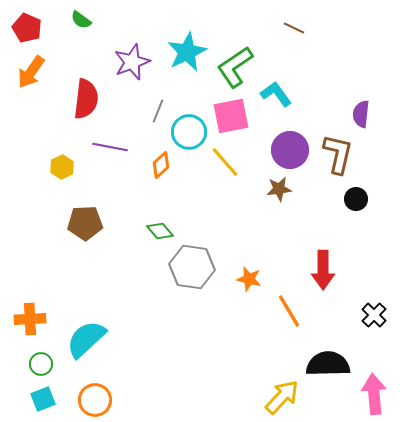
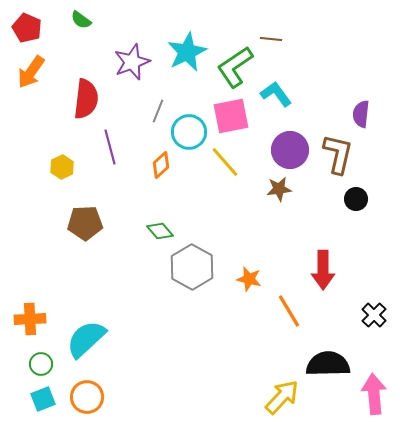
brown line: moved 23 px left, 11 px down; rotated 20 degrees counterclockwise
purple line: rotated 64 degrees clockwise
gray hexagon: rotated 21 degrees clockwise
orange circle: moved 8 px left, 3 px up
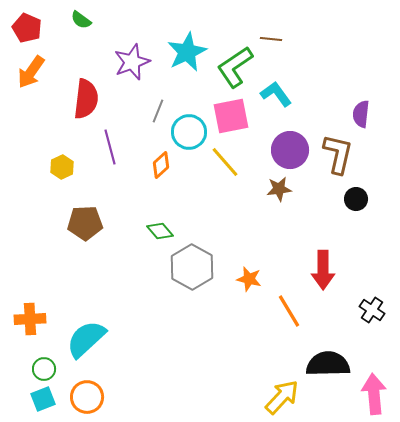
black cross: moved 2 px left, 5 px up; rotated 10 degrees counterclockwise
green circle: moved 3 px right, 5 px down
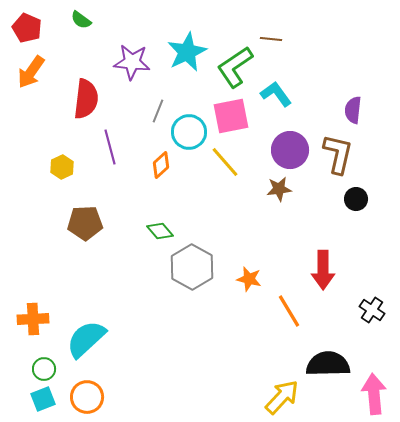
purple star: rotated 27 degrees clockwise
purple semicircle: moved 8 px left, 4 px up
orange cross: moved 3 px right
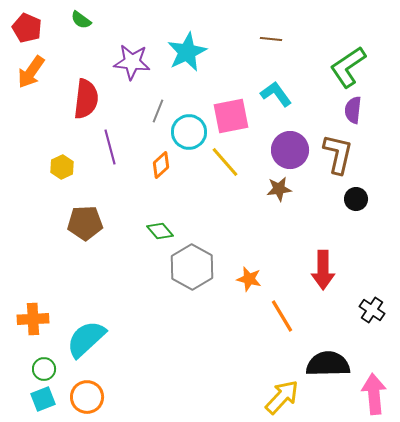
green L-shape: moved 113 px right
orange line: moved 7 px left, 5 px down
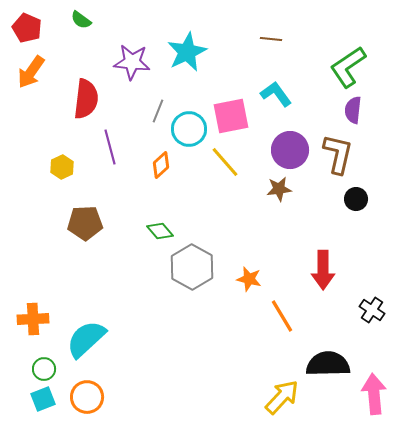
cyan circle: moved 3 px up
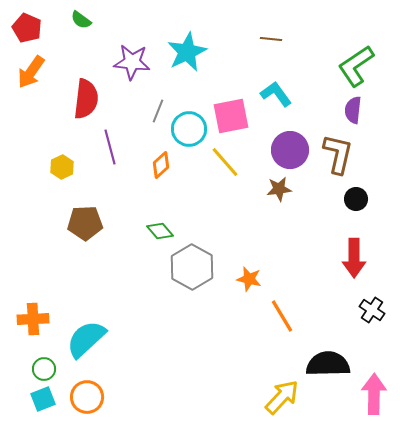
green L-shape: moved 8 px right, 1 px up
red arrow: moved 31 px right, 12 px up
pink arrow: rotated 6 degrees clockwise
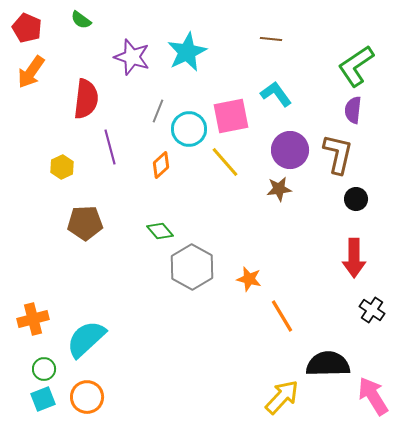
purple star: moved 5 px up; rotated 12 degrees clockwise
orange cross: rotated 12 degrees counterclockwise
pink arrow: moved 1 px left, 2 px down; rotated 33 degrees counterclockwise
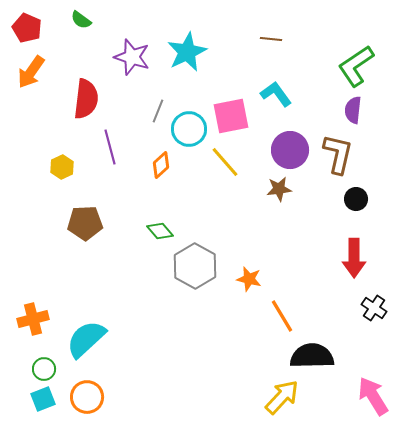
gray hexagon: moved 3 px right, 1 px up
black cross: moved 2 px right, 2 px up
black semicircle: moved 16 px left, 8 px up
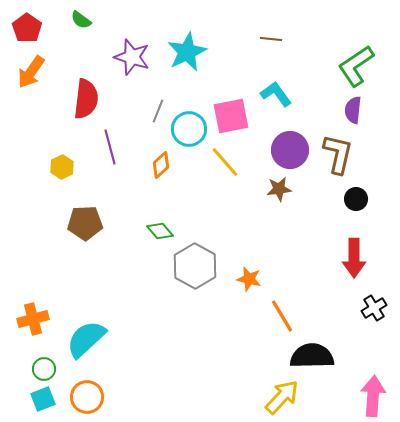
red pentagon: rotated 12 degrees clockwise
black cross: rotated 25 degrees clockwise
pink arrow: rotated 36 degrees clockwise
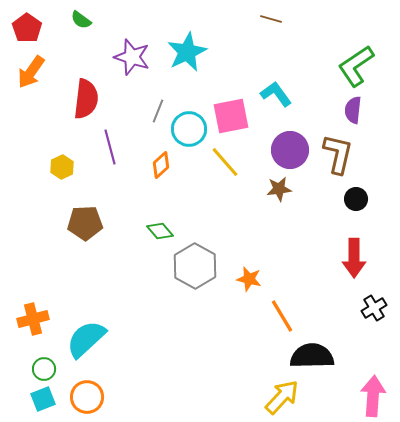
brown line: moved 20 px up; rotated 10 degrees clockwise
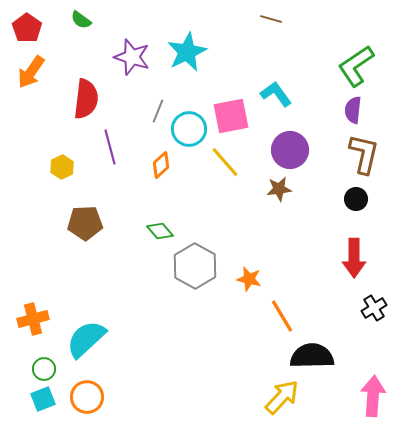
brown L-shape: moved 26 px right
